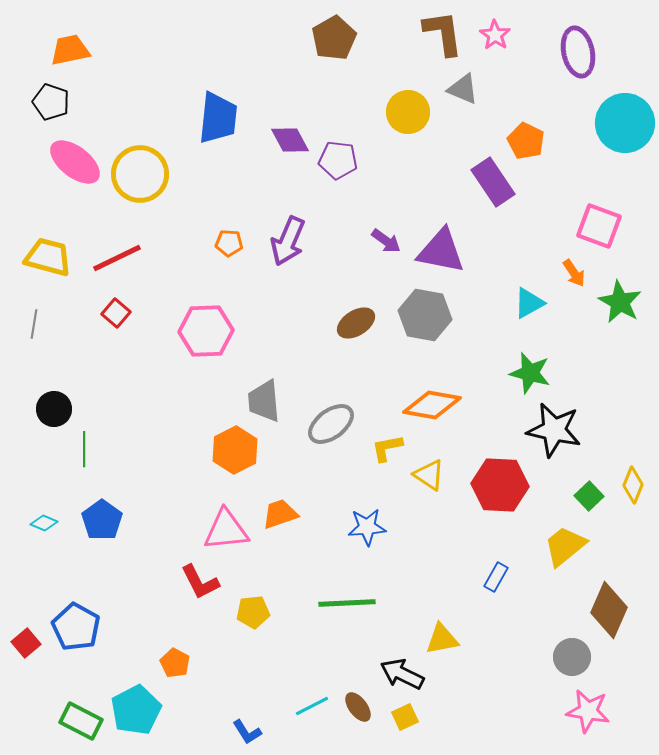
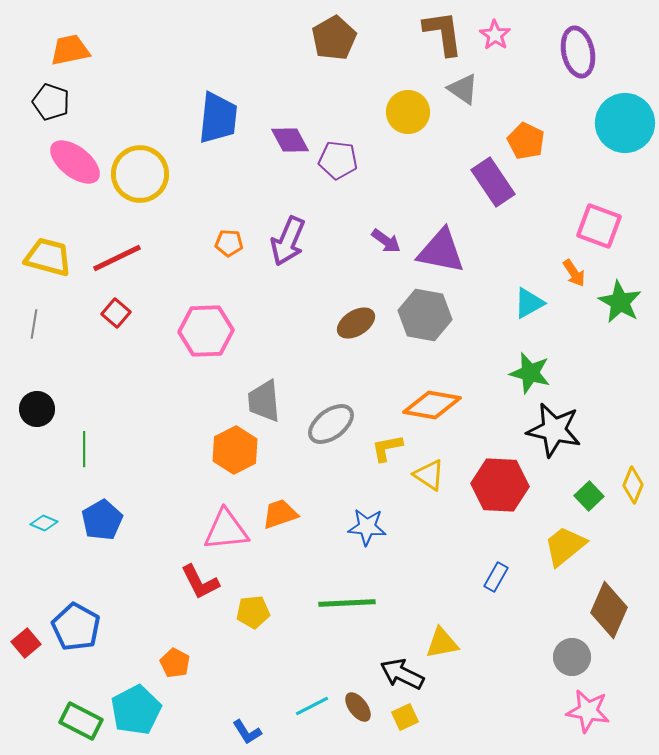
gray triangle at (463, 89): rotated 12 degrees clockwise
black circle at (54, 409): moved 17 px left
blue pentagon at (102, 520): rotated 6 degrees clockwise
blue star at (367, 527): rotated 9 degrees clockwise
yellow triangle at (442, 639): moved 4 px down
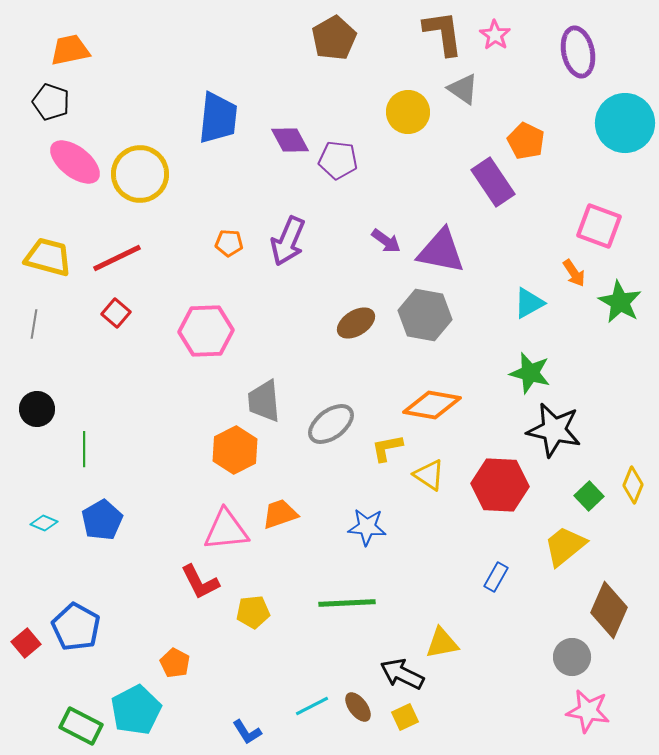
green rectangle at (81, 721): moved 5 px down
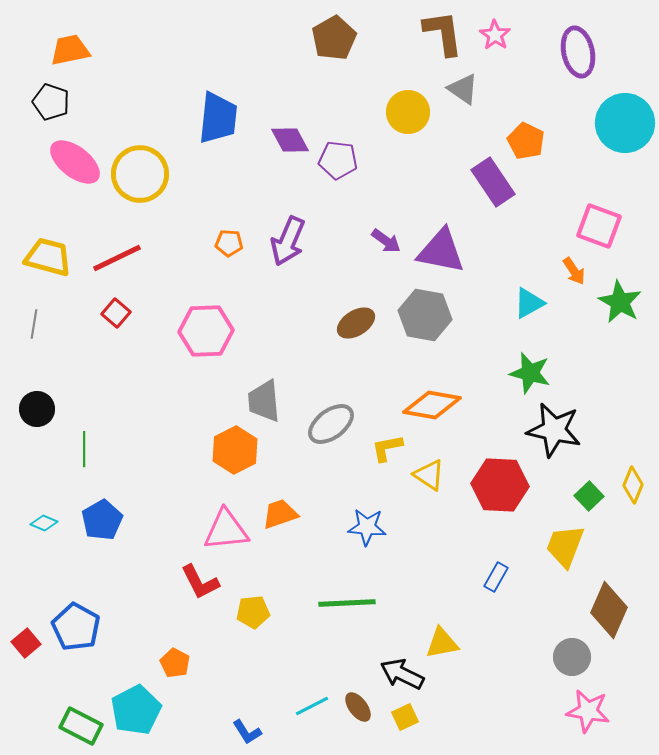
orange arrow at (574, 273): moved 2 px up
yellow trapezoid at (565, 546): rotated 30 degrees counterclockwise
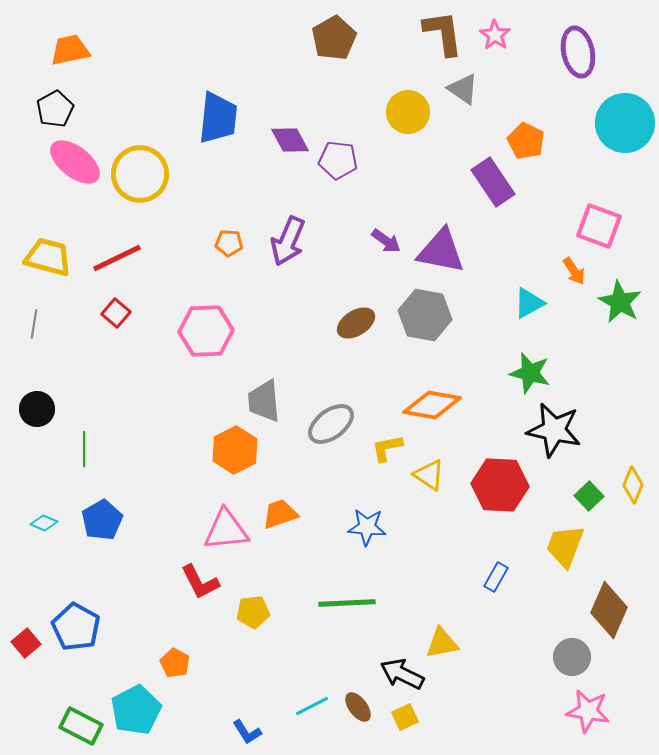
black pentagon at (51, 102): moved 4 px right, 7 px down; rotated 24 degrees clockwise
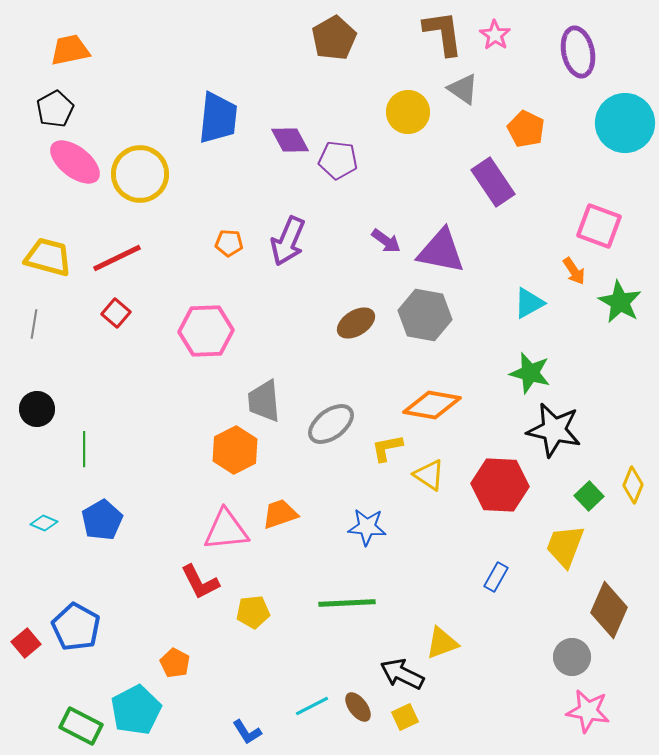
orange pentagon at (526, 141): moved 12 px up
yellow triangle at (442, 643): rotated 9 degrees counterclockwise
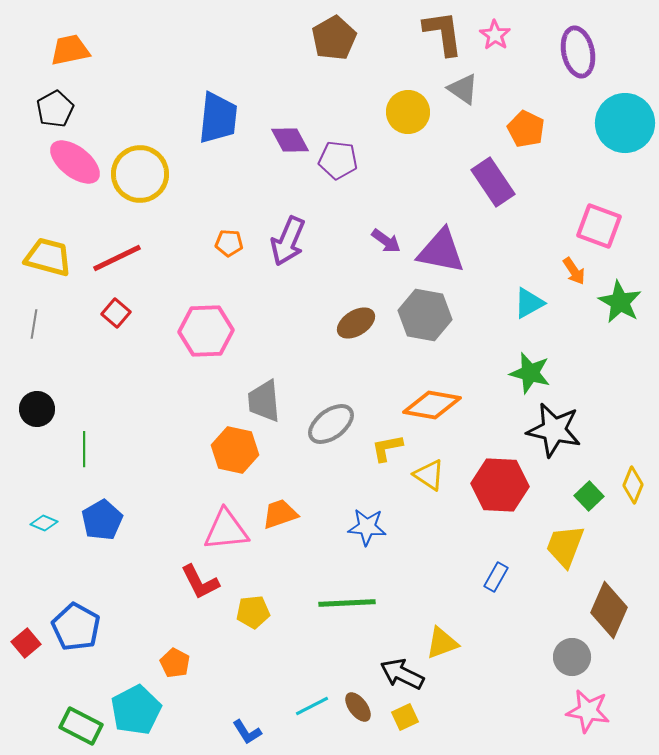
orange hexagon at (235, 450): rotated 21 degrees counterclockwise
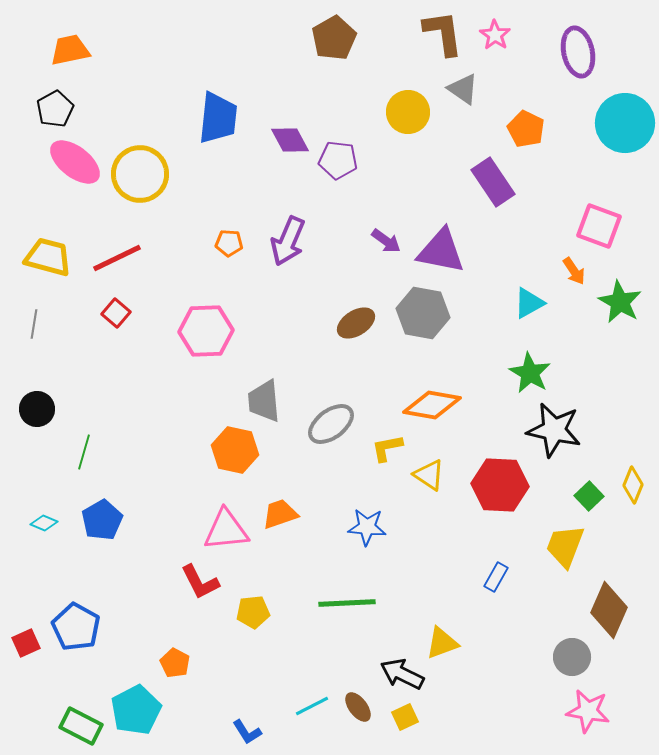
gray hexagon at (425, 315): moved 2 px left, 2 px up
green star at (530, 373): rotated 15 degrees clockwise
green line at (84, 449): moved 3 px down; rotated 16 degrees clockwise
red square at (26, 643): rotated 16 degrees clockwise
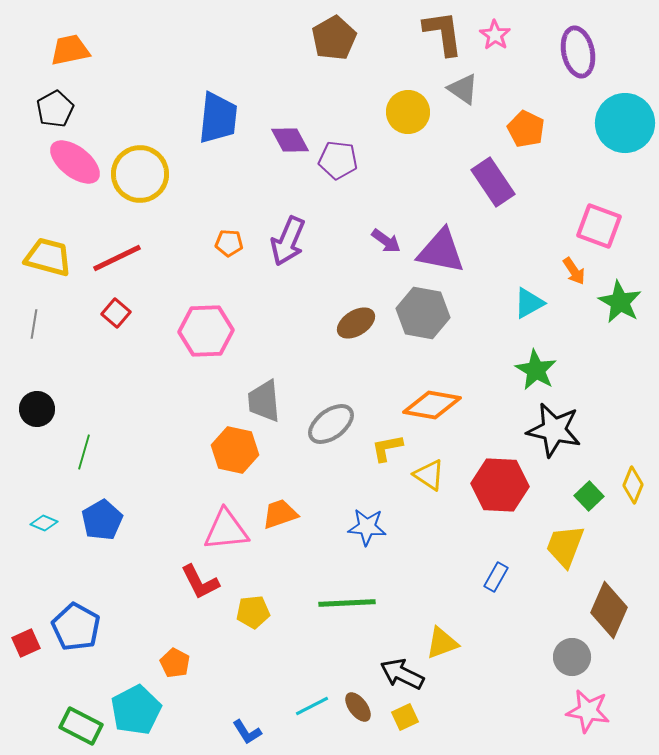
green star at (530, 373): moved 6 px right, 3 px up
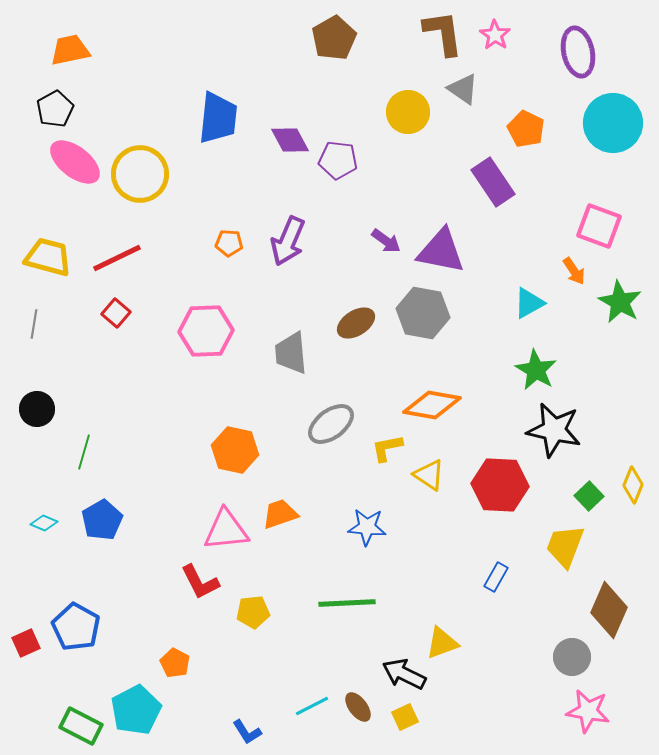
cyan circle at (625, 123): moved 12 px left
gray trapezoid at (264, 401): moved 27 px right, 48 px up
black arrow at (402, 674): moved 2 px right
